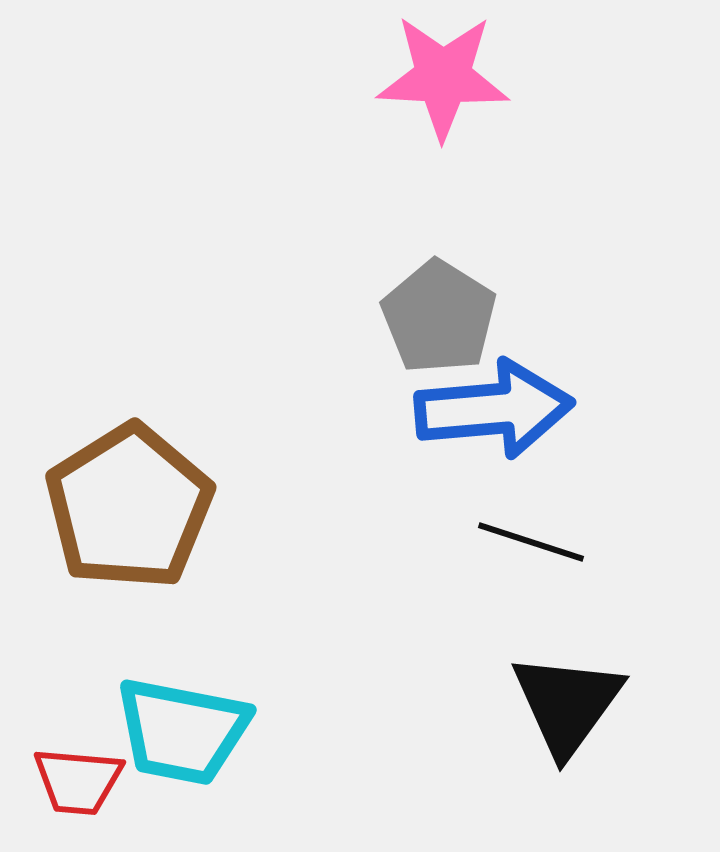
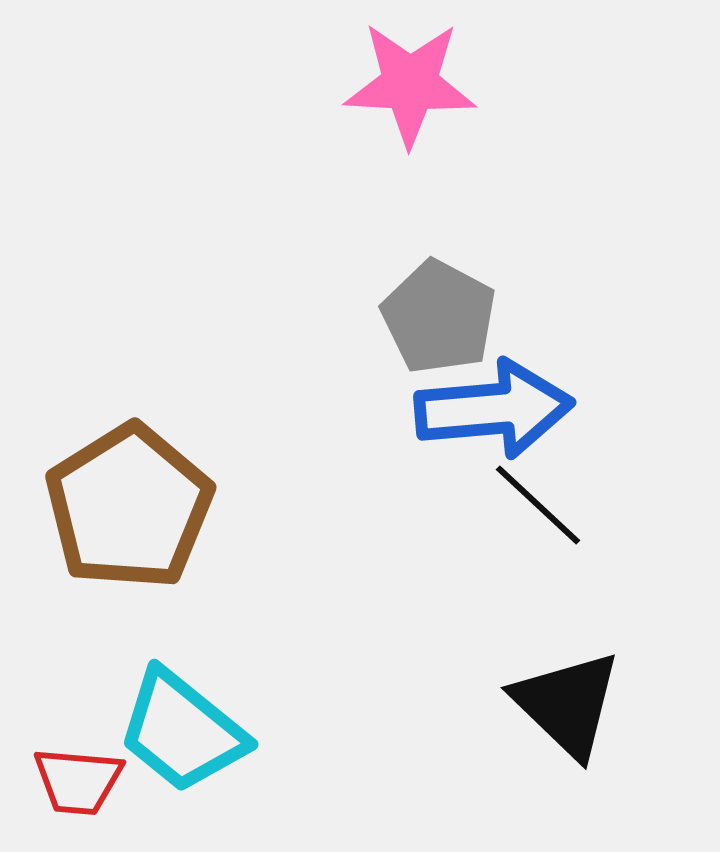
pink star: moved 33 px left, 7 px down
gray pentagon: rotated 4 degrees counterclockwise
black line: moved 7 px right, 37 px up; rotated 25 degrees clockwise
black triangle: rotated 22 degrees counterclockwise
cyan trapezoid: rotated 28 degrees clockwise
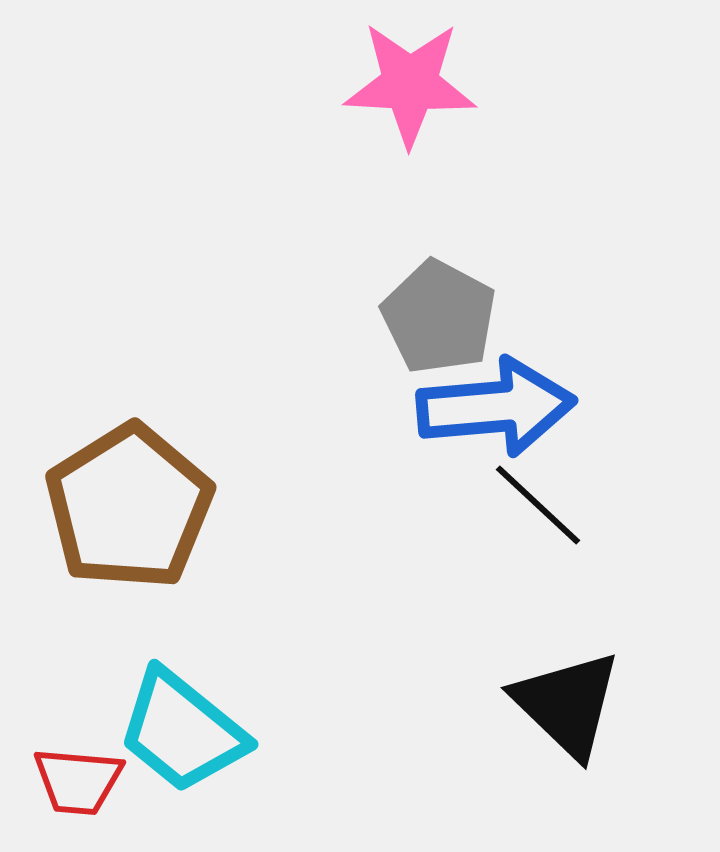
blue arrow: moved 2 px right, 2 px up
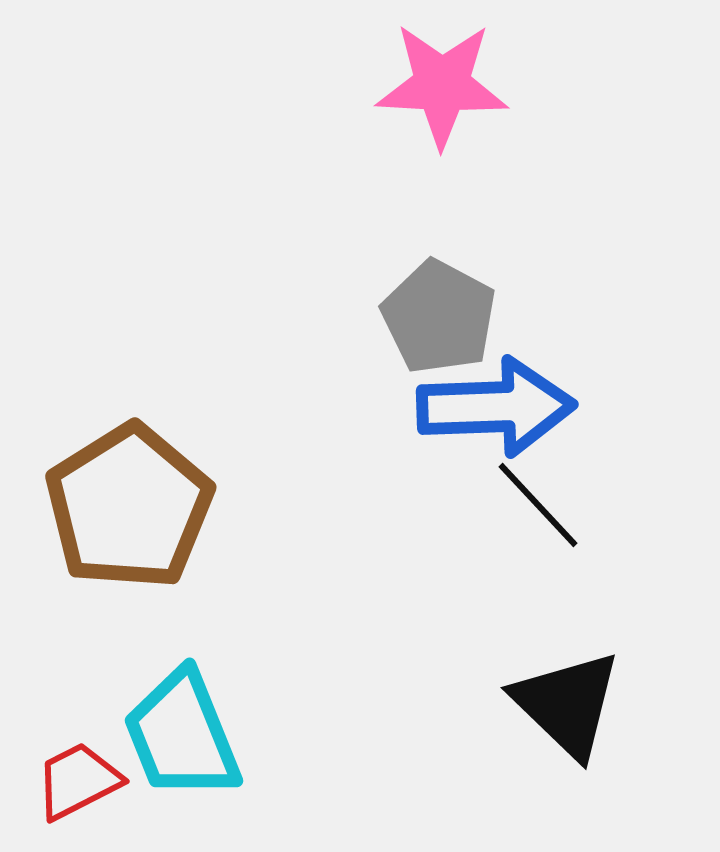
pink star: moved 32 px right, 1 px down
blue arrow: rotated 3 degrees clockwise
black line: rotated 4 degrees clockwise
cyan trapezoid: moved 4 px down; rotated 29 degrees clockwise
red trapezoid: rotated 148 degrees clockwise
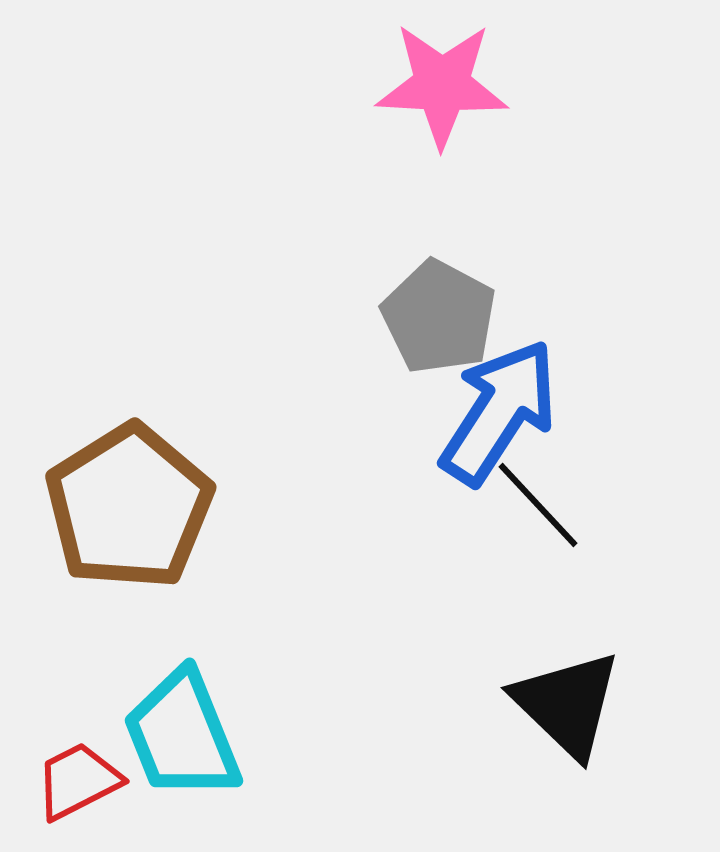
blue arrow: moved 3 px right, 5 px down; rotated 55 degrees counterclockwise
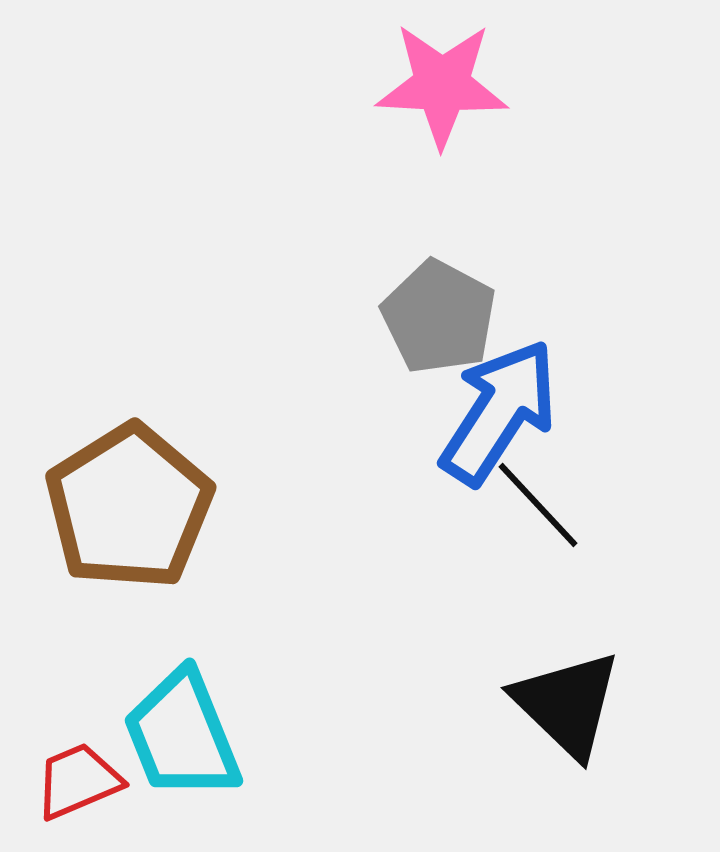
red trapezoid: rotated 4 degrees clockwise
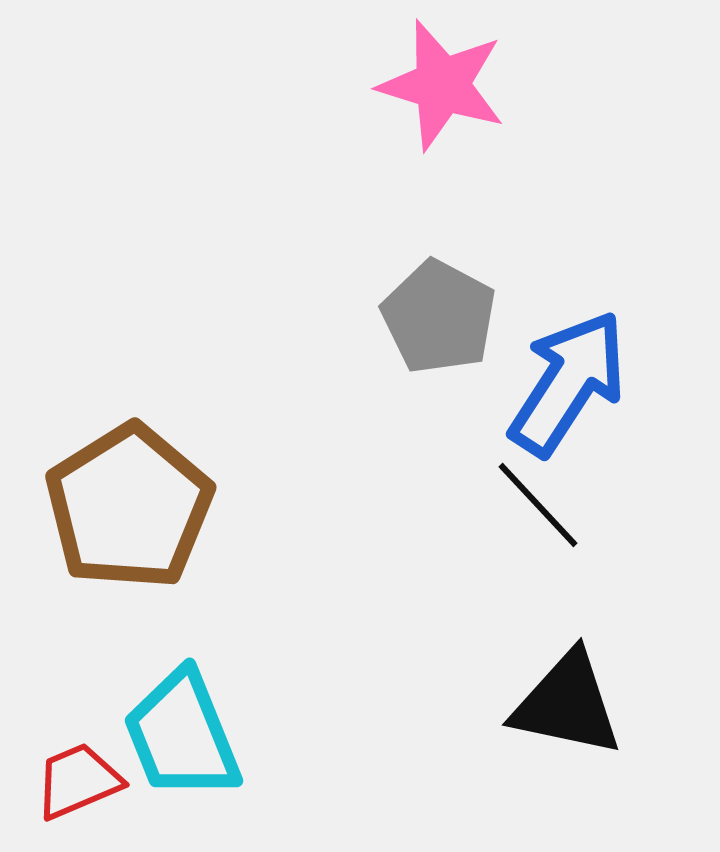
pink star: rotated 14 degrees clockwise
blue arrow: moved 69 px right, 29 px up
black triangle: rotated 32 degrees counterclockwise
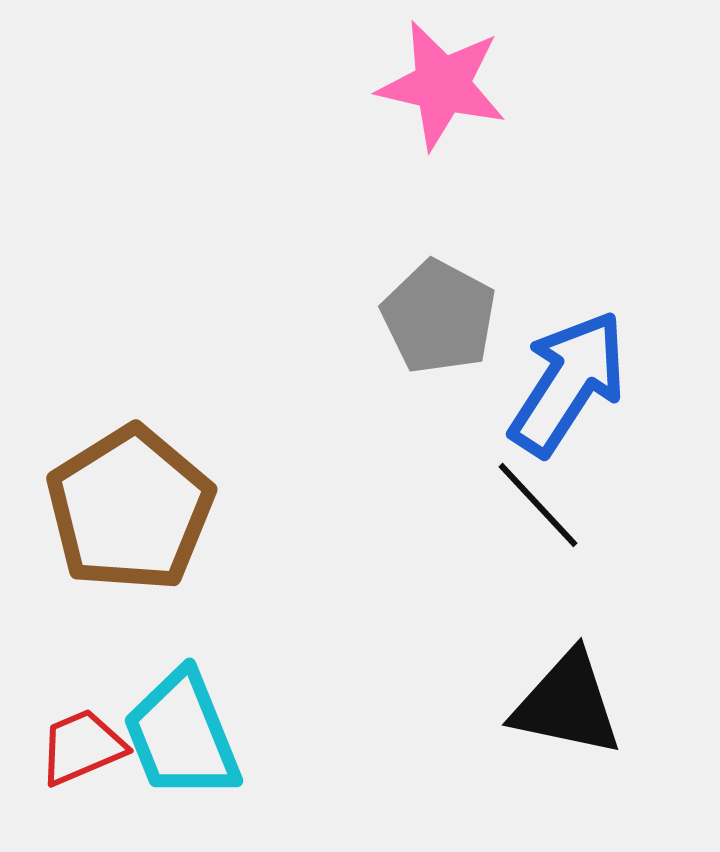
pink star: rotated 4 degrees counterclockwise
brown pentagon: moved 1 px right, 2 px down
red trapezoid: moved 4 px right, 34 px up
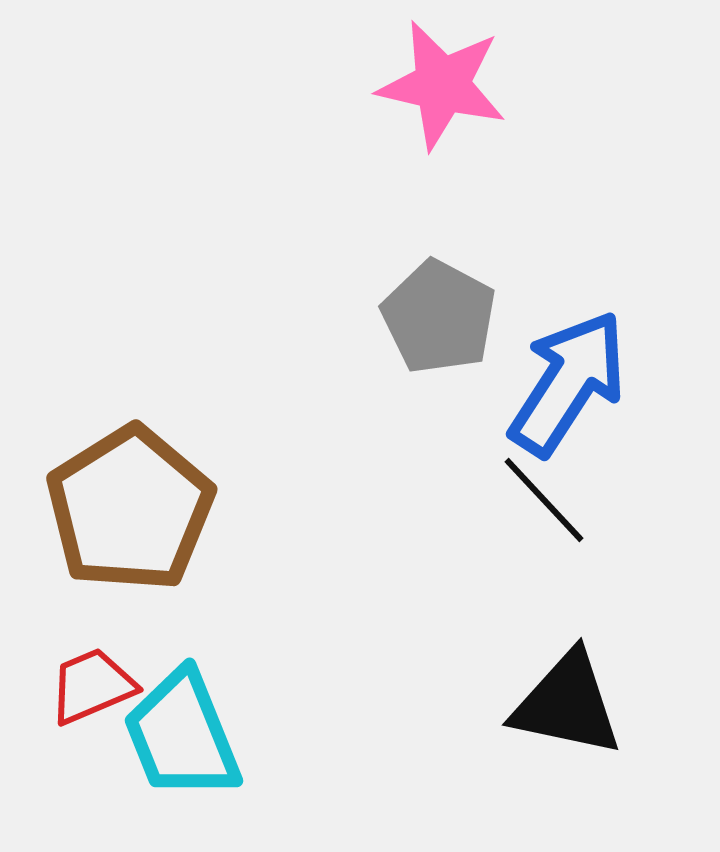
black line: moved 6 px right, 5 px up
red trapezoid: moved 10 px right, 61 px up
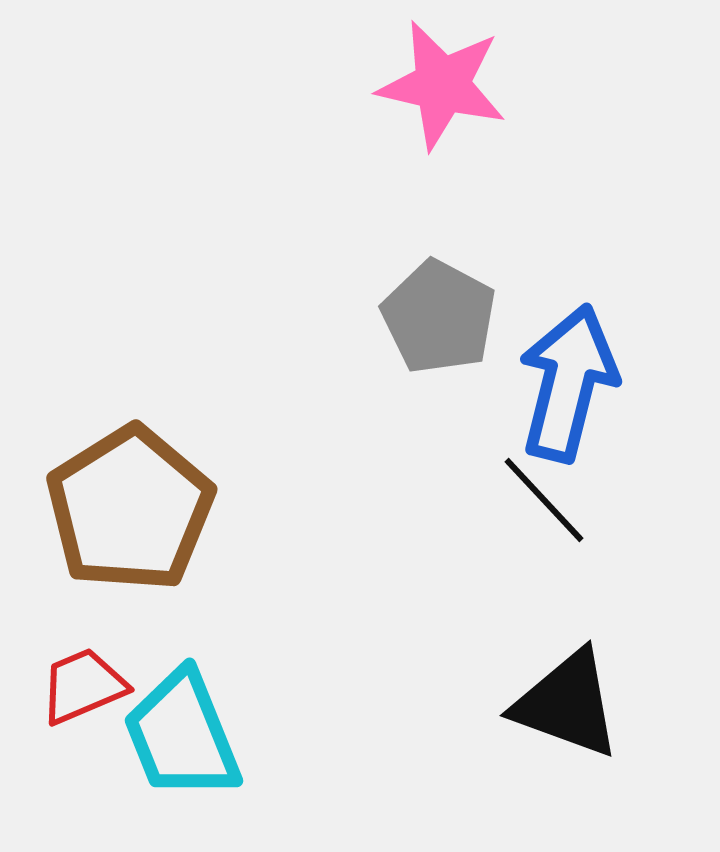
blue arrow: rotated 19 degrees counterclockwise
red trapezoid: moved 9 px left
black triangle: rotated 8 degrees clockwise
